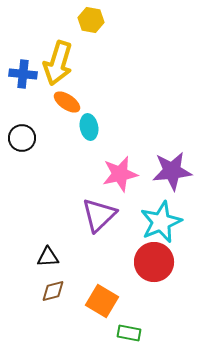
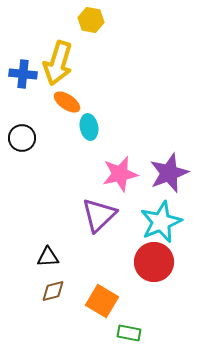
purple star: moved 3 px left, 2 px down; rotated 15 degrees counterclockwise
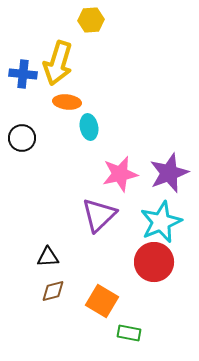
yellow hexagon: rotated 15 degrees counterclockwise
orange ellipse: rotated 28 degrees counterclockwise
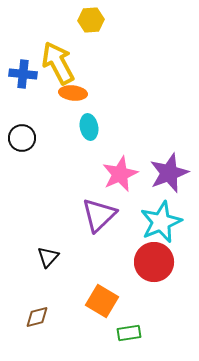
yellow arrow: rotated 135 degrees clockwise
orange ellipse: moved 6 px right, 9 px up
pink star: rotated 12 degrees counterclockwise
black triangle: rotated 45 degrees counterclockwise
brown diamond: moved 16 px left, 26 px down
green rectangle: rotated 20 degrees counterclockwise
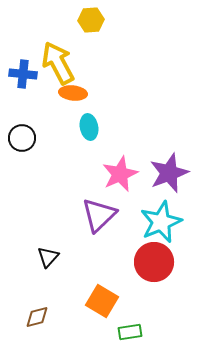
green rectangle: moved 1 px right, 1 px up
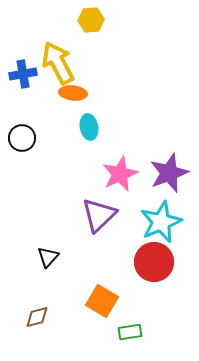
blue cross: rotated 16 degrees counterclockwise
